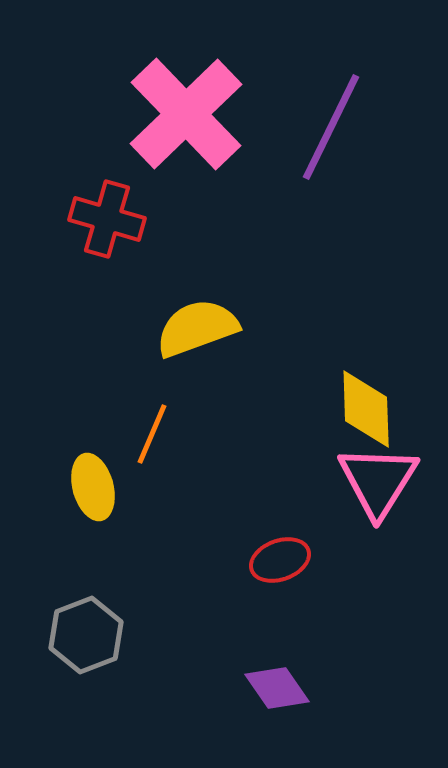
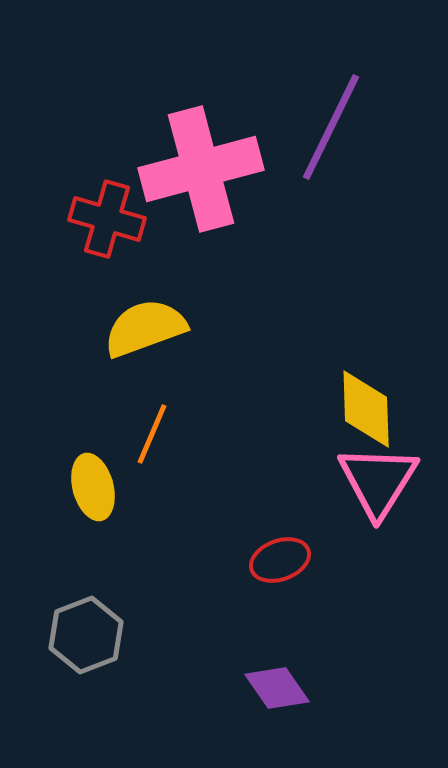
pink cross: moved 15 px right, 55 px down; rotated 29 degrees clockwise
yellow semicircle: moved 52 px left
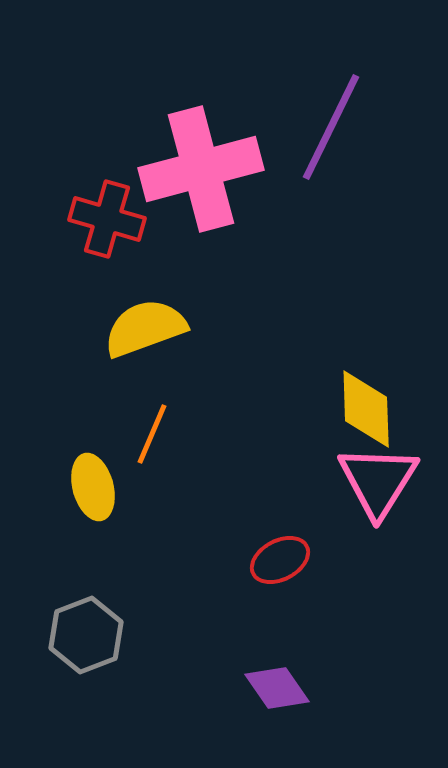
red ellipse: rotated 8 degrees counterclockwise
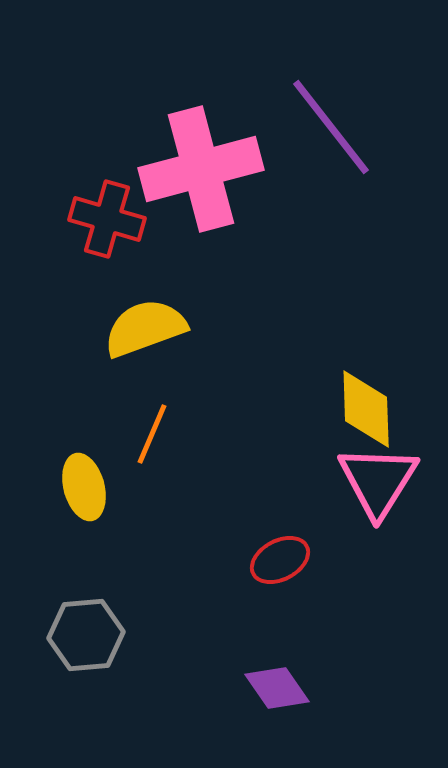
purple line: rotated 64 degrees counterclockwise
yellow ellipse: moved 9 px left
gray hexagon: rotated 16 degrees clockwise
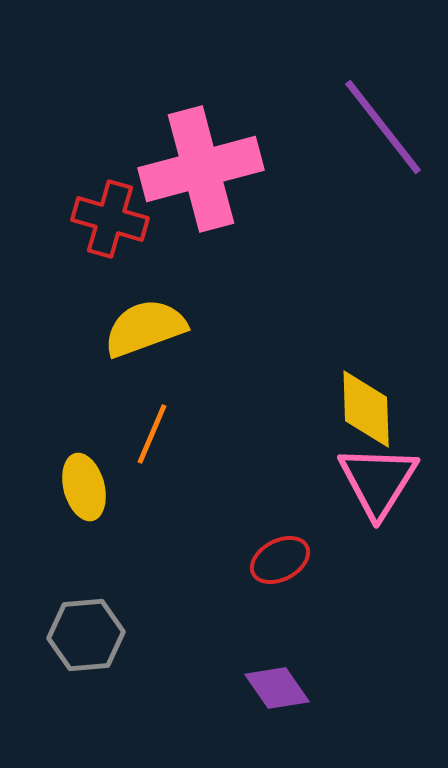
purple line: moved 52 px right
red cross: moved 3 px right
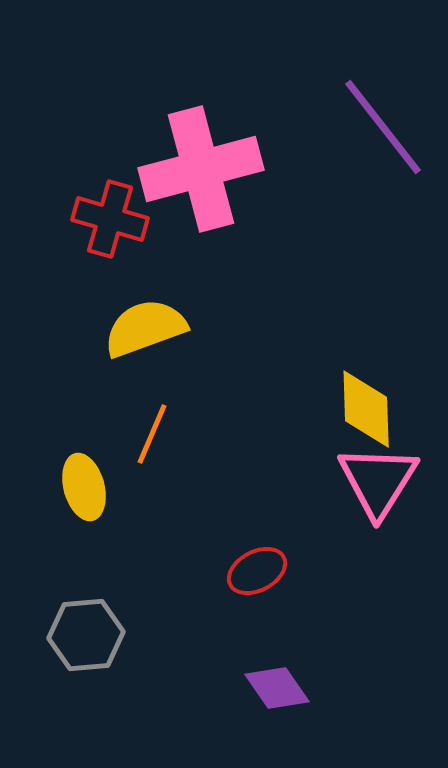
red ellipse: moved 23 px left, 11 px down
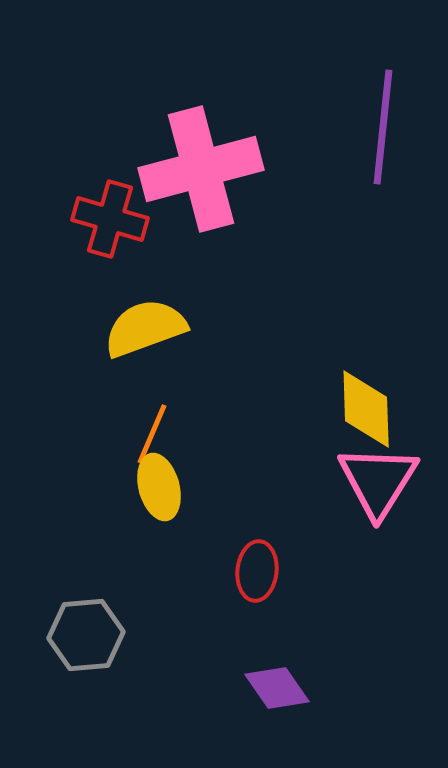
purple line: rotated 44 degrees clockwise
yellow ellipse: moved 75 px right
red ellipse: rotated 56 degrees counterclockwise
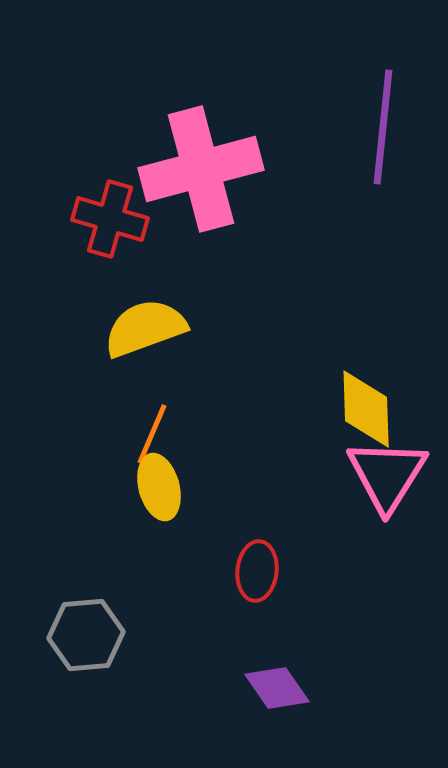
pink triangle: moved 9 px right, 6 px up
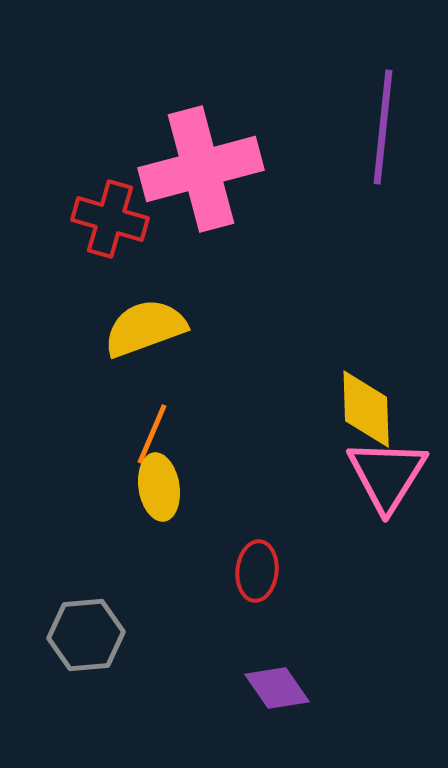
yellow ellipse: rotated 6 degrees clockwise
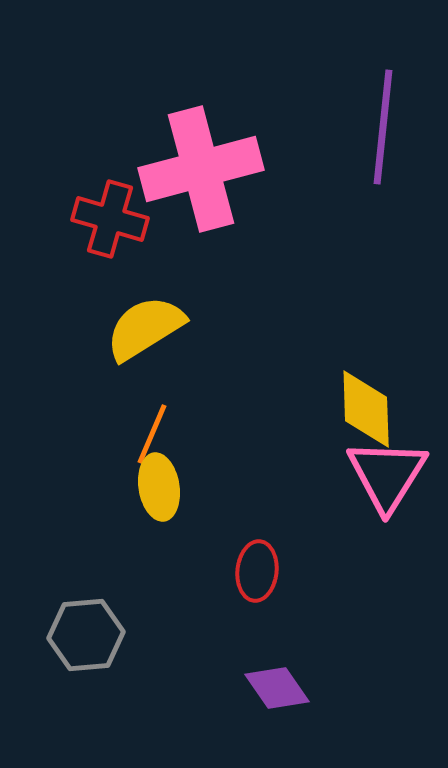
yellow semicircle: rotated 12 degrees counterclockwise
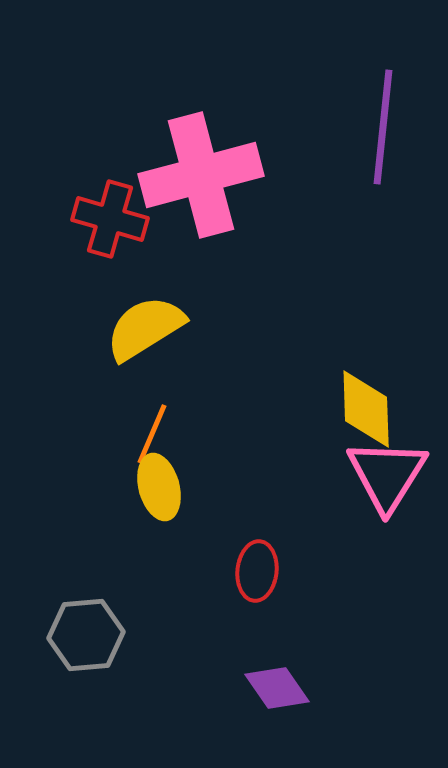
pink cross: moved 6 px down
yellow ellipse: rotated 6 degrees counterclockwise
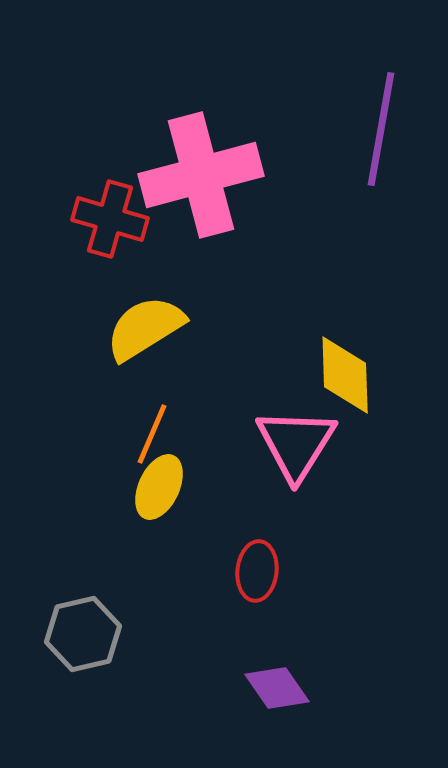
purple line: moved 2 px left, 2 px down; rotated 4 degrees clockwise
yellow diamond: moved 21 px left, 34 px up
pink triangle: moved 91 px left, 31 px up
yellow ellipse: rotated 40 degrees clockwise
gray hexagon: moved 3 px left, 1 px up; rotated 8 degrees counterclockwise
